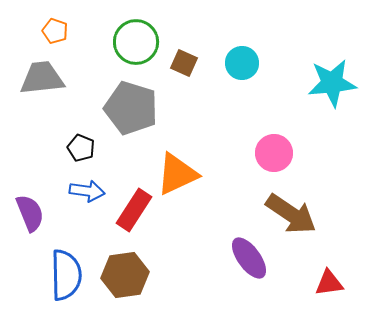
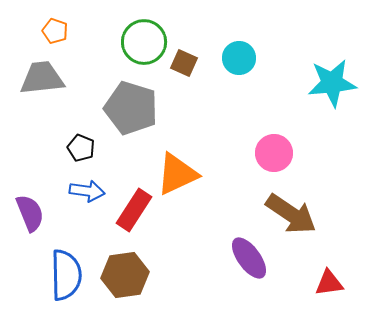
green circle: moved 8 px right
cyan circle: moved 3 px left, 5 px up
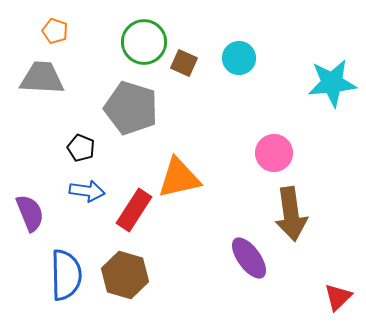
gray trapezoid: rotated 9 degrees clockwise
orange triangle: moved 2 px right, 4 px down; rotated 12 degrees clockwise
brown arrow: rotated 48 degrees clockwise
brown hexagon: rotated 24 degrees clockwise
red triangle: moved 9 px right, 14 px down; rotated 36 degrees counterclockwise
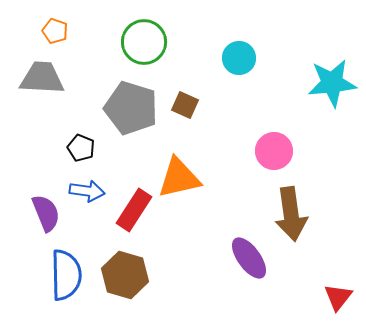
brown square: moved 1 px right, 42 px down
pink circle: moved 2 px up
purple semicircle: moved 16 px right
red triangle: rotated 8 degrees counterclockwise
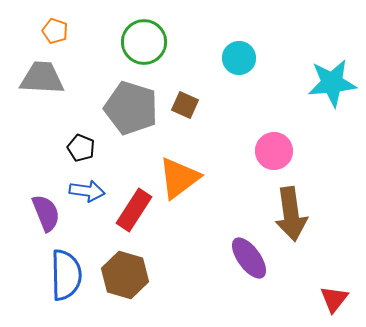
orange triangle: rotated 24 degrees counterclockwise
red triangle: moved 4 px left, 2 px down
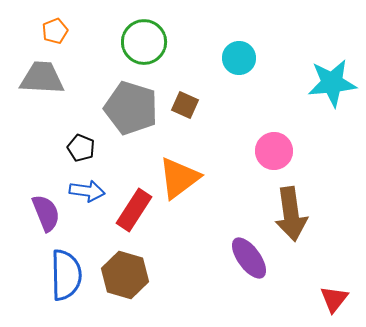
orange pentagon: rotated 30 degrees clockwise
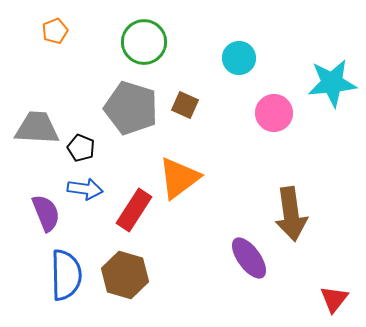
gray trapezoid: moved 5 px left, 50 px down
pink circle: moved 38 px up
blue arrow: moved 2 px left, 2 px up
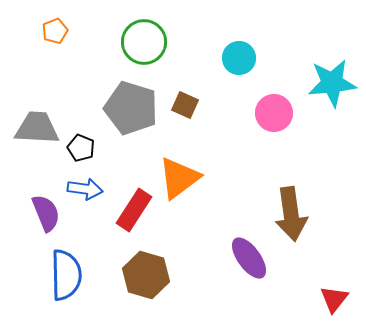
brown hexagon: moved 21 px right
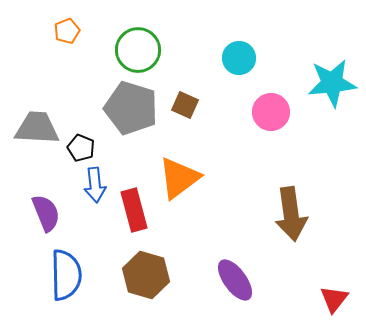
orange pentagon: moved 12 px right
green circle: moved 6 px left, 8 px down
pink circle: moved 3 px left, 1 px up
blue arrow: moved 10 px right, 4 px up; rotated 76 degrees clockwise
red rectangle: rotated 48 degrees counterclockwise
purple ellipse: moved 14 px left, 22 px down
